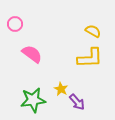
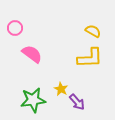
pink circle: moved 4 px down
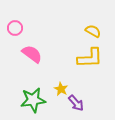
purple arrow: moved 1 px left, 1 px down
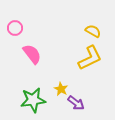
pink semicircle: rotated 15 degrees clockwise
yellow L-shape: rotated 24 degrees counterclockwise
purple arrow: rotated 12 degrees counterclockwise
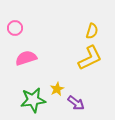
yellow semicircle: moved 1 px left; rotated 77 degrees clockwise
pink semicircle: moved 6 px left, 4 px down; rotated 70 degrees counterclockwise
yellow star: moved 4 px left; rotated 16 degrees clockwise
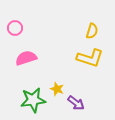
yellow L-shape: rotated 44 degrees clockwise
yellow star: rotated 24 degrees counterclockwise
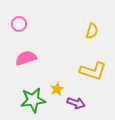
pink circle: moved 4 px right, 4 px up
yellow L-shape: moved 3 px right, 13 px down
yellow star: rotated 24 degrees clockwise
purple arrow: rotated 18 degrees counterclockwise
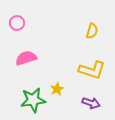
pink circle: moved 2 px left, 1 px up
yellow L-shape: moved 1 px left, 1 px up
purple arrow: moved 15 px right
